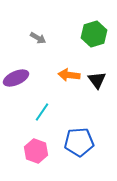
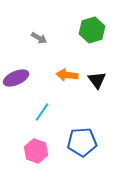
green hexagon: moved 2 px left, 4 px up
gray arrow: moved 1 px right
orange arrow: moved 2 px left
blue pentagon: moved 3 px right
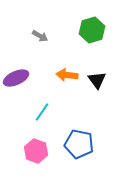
gray arrow: moved 1 px right, 2 px up
blue pentagon: moved 3 px left, 2 px down; rotated 16 degrees clockwise
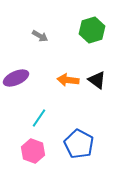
orange arrow: moved 1 px right, 5 px down
black triangle: rotated 18 degrees counterclockwise
cyan line: moved 3 px left, 6 px down
blue pentagon: rotated 16 degrees clockwise
pink hexagon: moved 3 px left
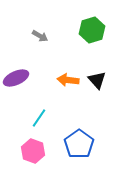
black triangle: rotated 12 degrees clockwise
blue pentagon: rotated 8 degrees clockwise
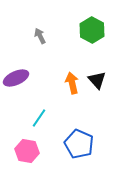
green hexagon: rotated 15 degrees counterclockwise
gray arrow: rotated 147 degrees counterclockwise
orange arrow: moved 4 px right, 3 px down; rotated 70 degrees clockwise
blue pentagon: rotated 12 degrees counterclockwise
pink hexagon: moved 6 px left; rotated 10 degrees counterclockwise
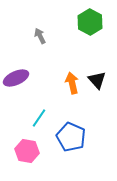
green hexagon: moved 2 px left, 8 px up
blue pentagon: moved 8 px left, 7 px up
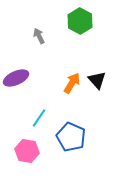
green hexagon: moved 10 px left, 1 px up
gray arrow: moved 1 px left
orange arrow: rotated 45 degrees clockwise
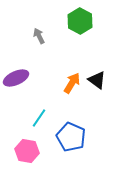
black triangle: rotated 12 degrees counterclockwise
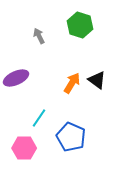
green hexagon: moved 4 px down; rotated 10 degrees counterclockwise
pink hexagon: moved 3 px left, 3 px up; rotated 10 degrees counterclockwise
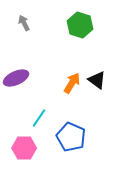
gray arrow: moved 15 px left, 13 px up
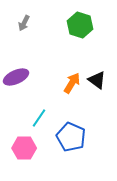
gray arrow: rotated 126 degrees counterclockwise
purple ellipse: moved 1 px up
